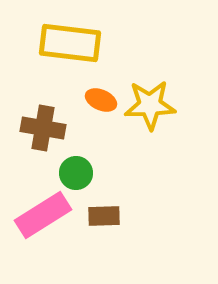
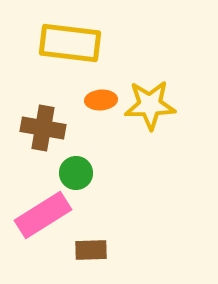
orange ellipse: rotated 28 degrees counterclockwise
brown rectangle: moved 13 px left, 34 px down
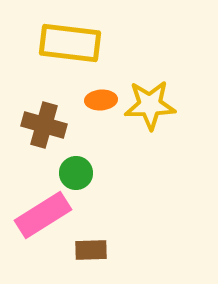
brown cross: moved 1 px right, 3 px up; rotated 6 degrees clockwise
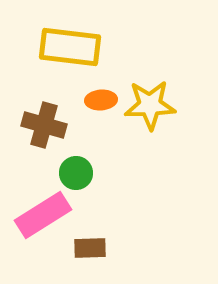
yellow rectangle: moved 4 px down
brown rectangle: moved 1 px left, 2 px up
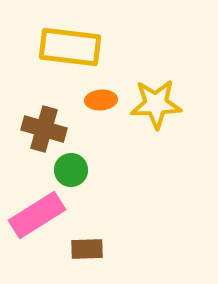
yellow star: moved 6 px right, 1 px up
brown cross: moved 4 px down
green circle: moved 5 px left, 3 px up
pink rectangle: moved 6 px left
brown rectangle: moved 3 px left, 1 px down
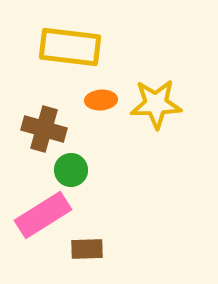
pink rectangle: moved 6 px right
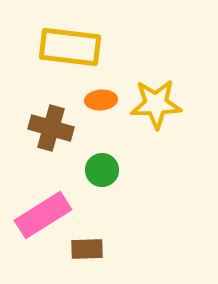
brown cross: moved 7 px right, 1 px up
green circle: moved 31 px right
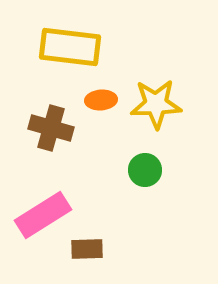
green circle: moved 43 px right
